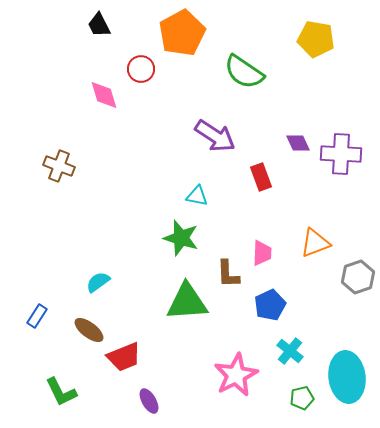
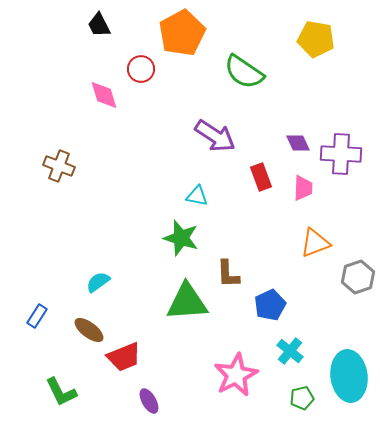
pink trapezoid: moved 41 px right, 65 px up
cyan ellipse: moved 2 px right, 1 px up
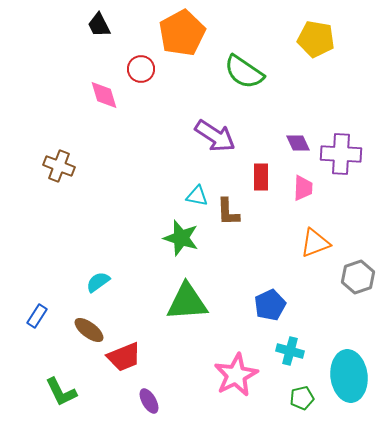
red rectangle: rotated 20 degrees clockwise
brown L-shape: moved 62 px up
cyan cross: rotated 24 degrees counterclockwise
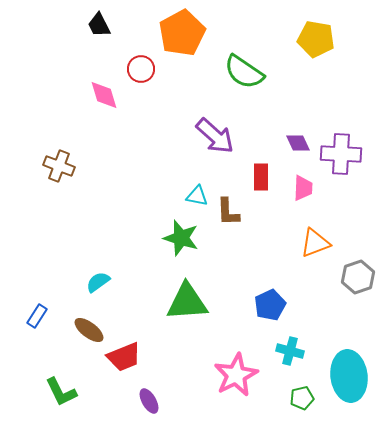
purple arrow: rotated 9 degrees clockwise
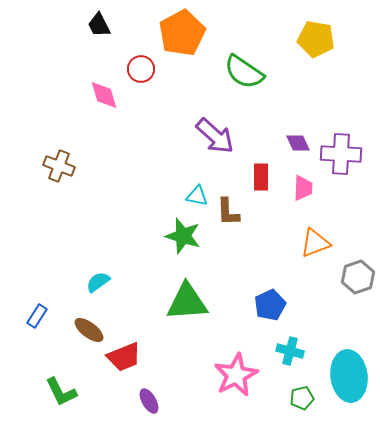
green star: moved 2 px right, 2 px up
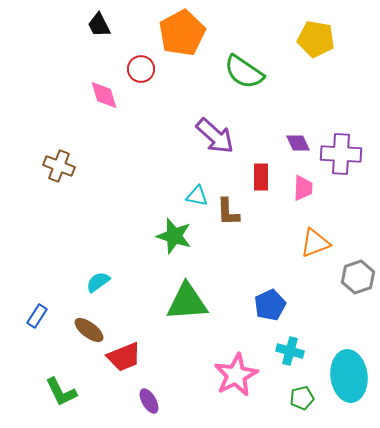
green star: moved 9 px left
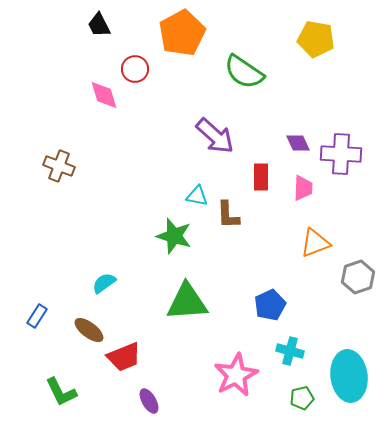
red circle: moved 6 px left
brown L-shape: moved 3 px down
cyan semicircle: moved 6 px right, 1 px down
